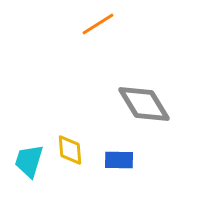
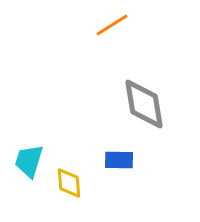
orange line: moved 14 px right, 1 px down
gray diamond: rotated 22 degrees clockwise
yellow diamond: moved 1 px left, 33 px down
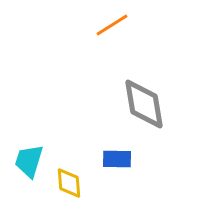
blue rectangle: moved 2 px left, 1 px up
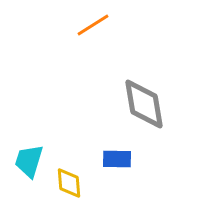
orange line: moved 19 px left
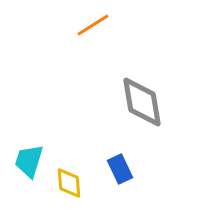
gray diamond: moved 2 px left, 2 px up
blue rectangle: moved 3 px right, 10 px down; rotated 64 degrees clockwise
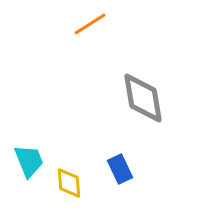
orange line: moved 3 px left, 1 px up
gray diamond: moved 1 px right, 4 px up
cyan trapezoid: rotated 141 degrees clockwise
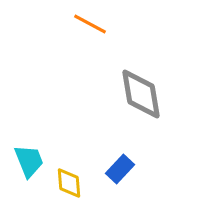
orange line: rotated 60 degrees clockwise
gray diamond: moved 2 px left, 4 px up
blue rectangle: rotated 68 degrees clockwise
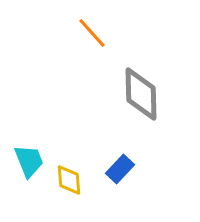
orange line: moved 2 px right, 9 px down; rotated 20 degrees clockwise
gray diamond: rotated 8 degrees clockwise
yellow diamond: moved 3 px up
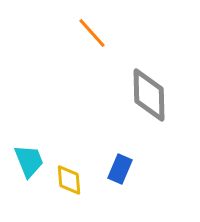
gray diamond: moved 8 px right, 1 px down
blue rectangle: rotated 20 degrees counterclockwise
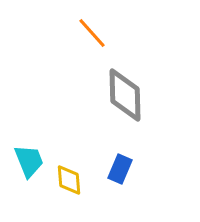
gray diamond: moved 24 px left
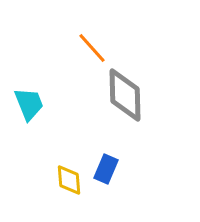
orange line: moved 15 px down
cyan trapezoid: moved 57 px up
blue rectangle: moved 14 px left
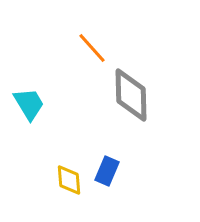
gray diamond: moved 6 px right
cyan trapezoid: rotated 9 degrees counterclockwise
blue rectangle: moved 1 px right, 2 px down
